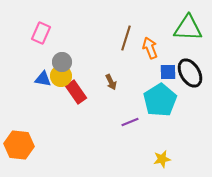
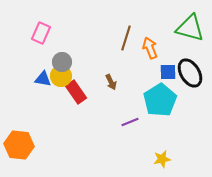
green triangle: moved 2 px right; rotated 12 degrees clockwise
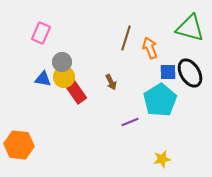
yellow circle: moved 3 px right, 1 px down
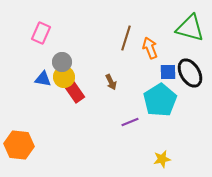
red rectangle: moved 2 px left, 1 px up
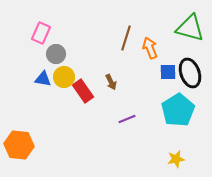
gray circle: moved 6 px left, 8 px up
black ellipse: rotated 12 degrees clockwise
red rectangle: moved 9 px right
cyan pentagon: moved 18 px right, 10 px down
purple line: moved 3 px left, 3 px up
yellow star: moved 14 px right
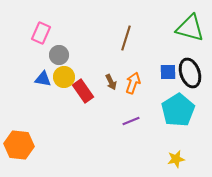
orange arrow: moved 17 px left, 35 px down; rotated 40 degrees clockwise
gray circle: moved 3 px right, 1 px down
purple line: moved 4 px right, 2 px down
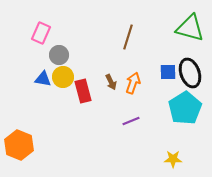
brown line: moved 2 px right, 1 px up
yellow circle: moved 1 px left
red rectangle: rotated 20 degrees clockwise
cyan pentagon: moved 7 px right, 2 px up
orange hexagon: rotated 16 degrees clockwise
yellow star: moved 3 px left; rotated 12 degrees clockwise
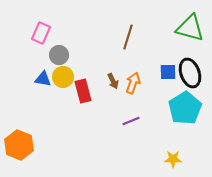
brown arrow: moved 2 px right, 1 px up
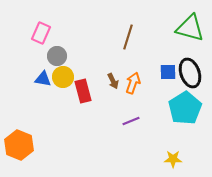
gray circle: moved 2 px left, 1 px down
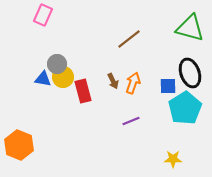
pink rectangle: moved 2 px right, 18 px up
brown line: moved 1 px right, 2 px down; rotated 35 degrees clockwise
gray circle: moved 8 px down
blue square: moved 14 px down
